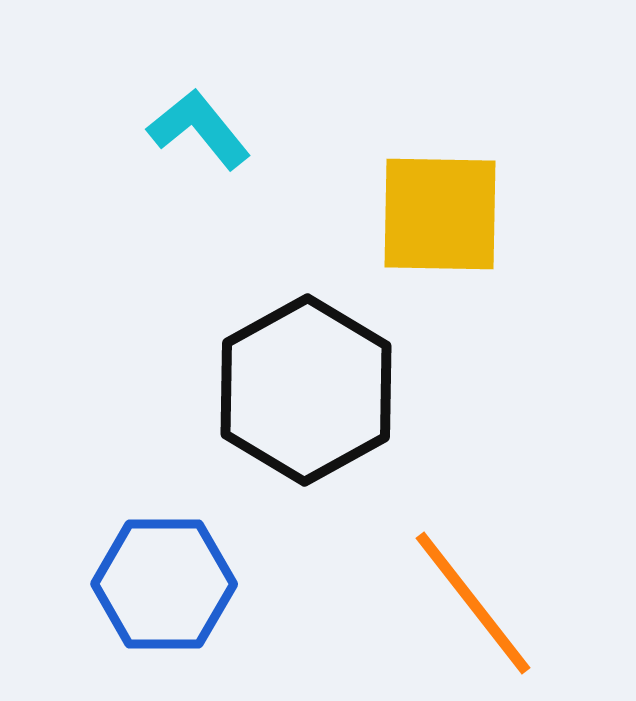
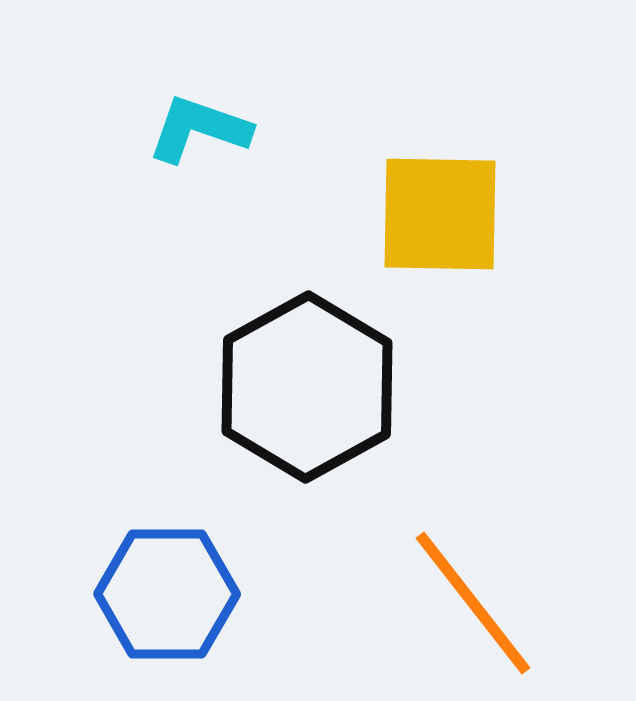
cyan L-shape: rotated 32 degrees counterclockwise
black hexagon: moved 1 px right, 3 px up
blue hexagon: moved 3 px right, 10 px down
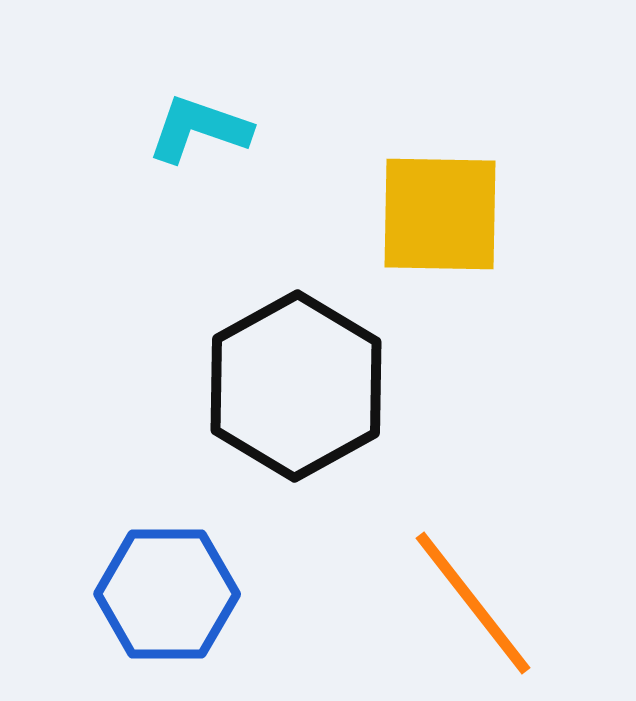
black hexagon: moved 11 px left, 1 px up
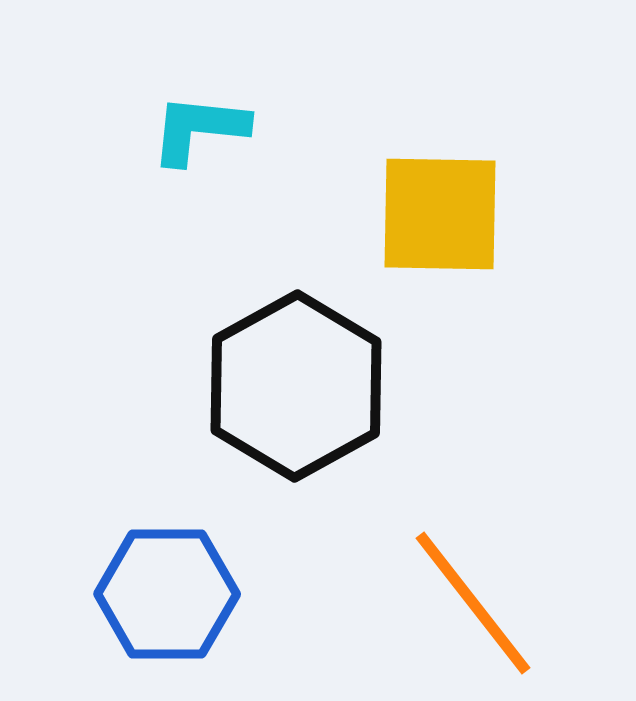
cyan L-shape: rotated 13 degrees counterclockwise
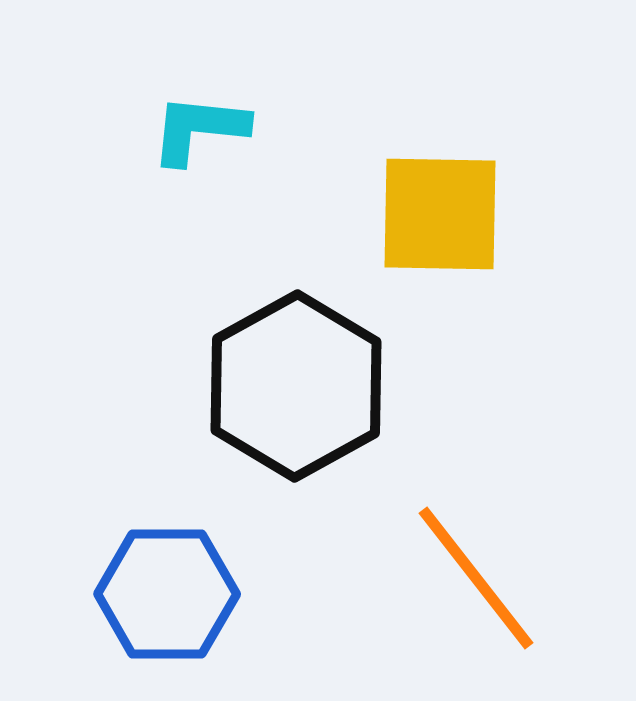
orange line: moved 3 px right, 25 px up
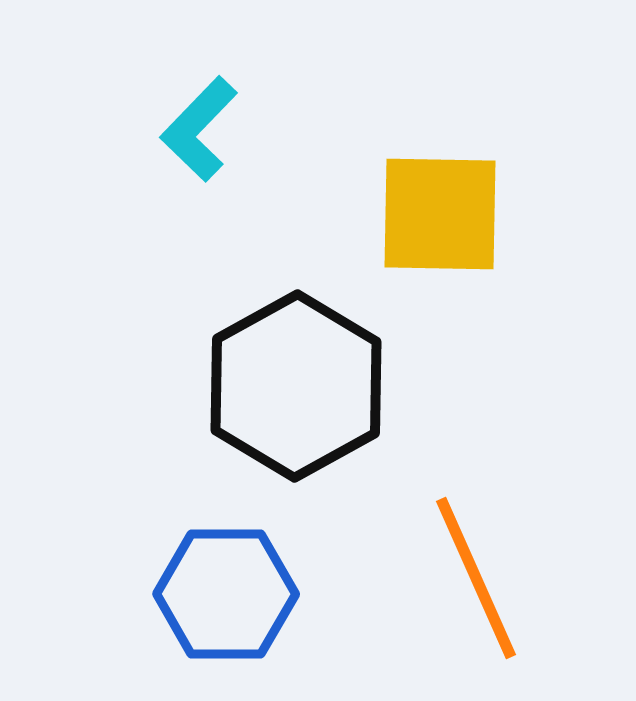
cyan L-shape: rotated 52 degrees counterclockwise
orange line: rotated 14 degrees clockwise
blue hexagon: moved 59 px right
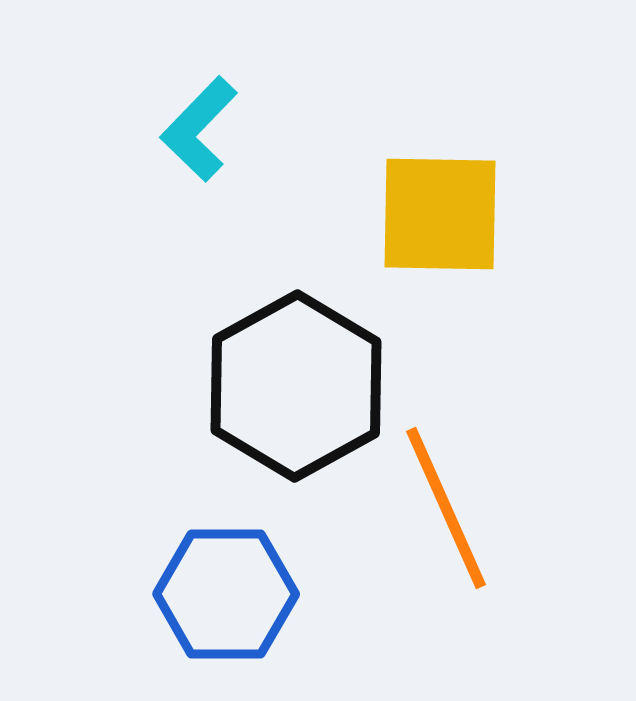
orange line: moved 30 px left, 70 px up
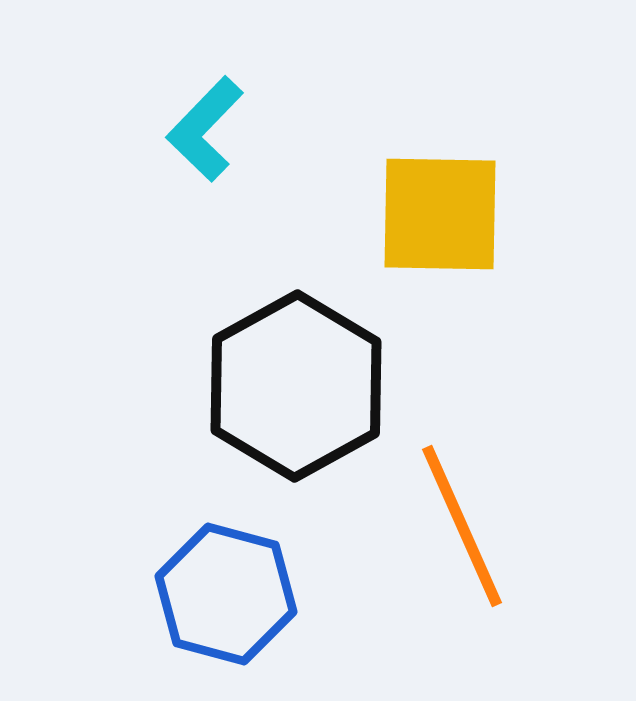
cyan L-shape: moved 6 px right
orange line: moved 16 px right, 18 px down
blue hexagon: rotated 15 degrees clockwise
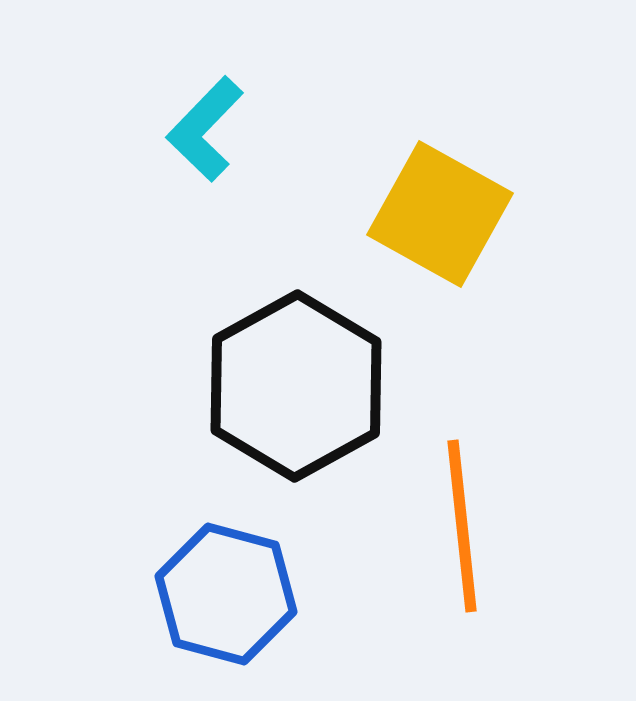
yellow square: rotated 28 degrees clockwise
orange line: rotated 18 degrees clockwise
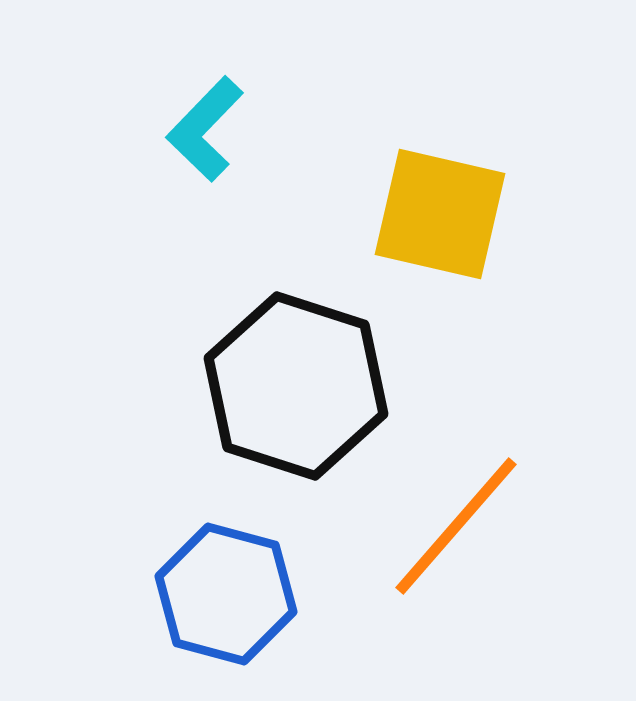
yellow square: rotated 16 degrees counterclockwise
black hexagon: rotated 13 degrees counterclockwise
orange line: moved 6 px left; rotated 47 degrees clockwise
